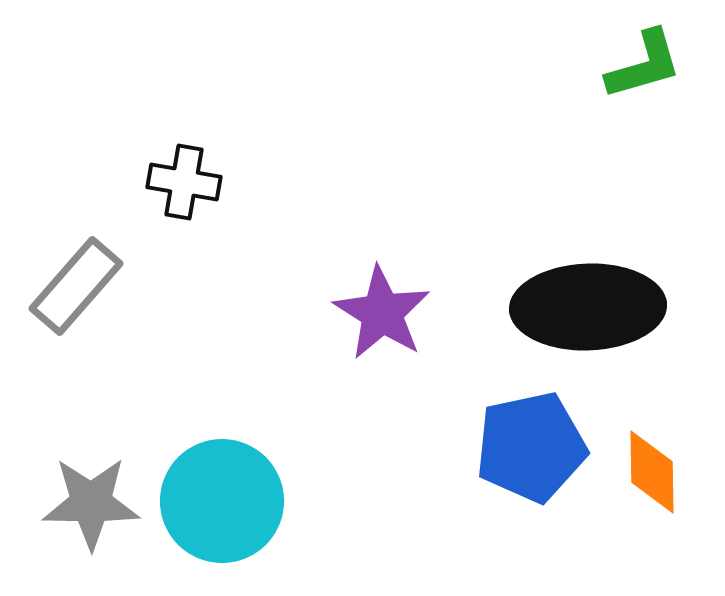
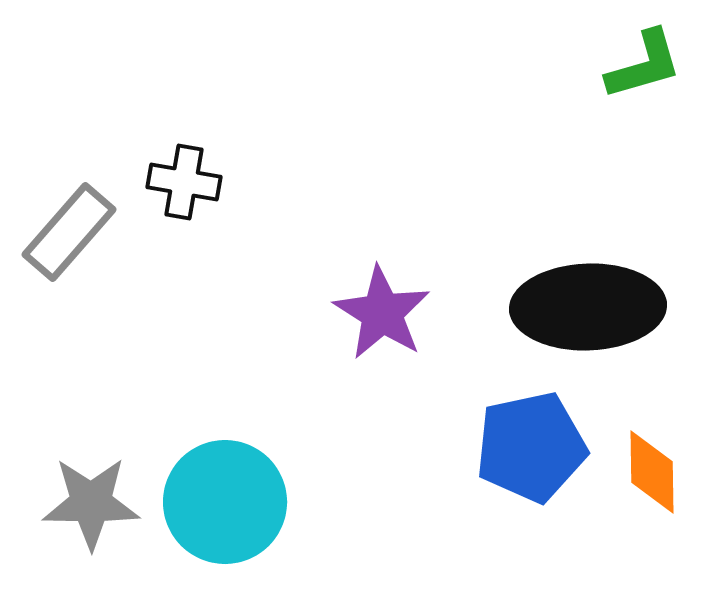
gray rectangle: moved 7 px left, 54 px up
cyan circle: moved 3 px right, 1 px down
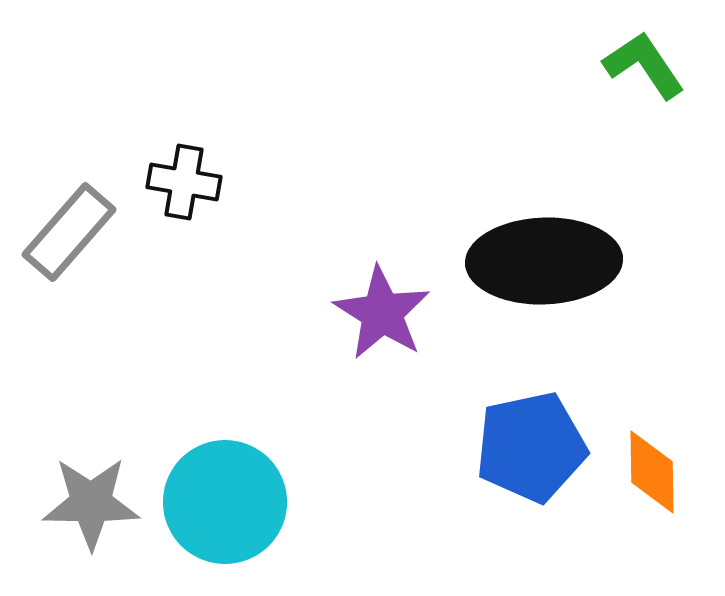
green L-shape: rotated 108 degrees counterclockwise
black ellipse: moved 44 px left, 46 px up
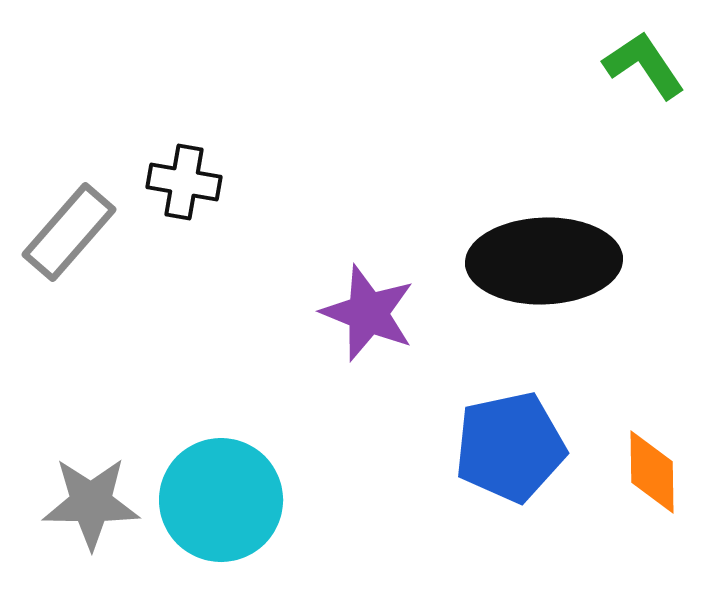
purple star: moved 14 px left; rotated 10 degrees counterclockwise
blue pentagon: moved 21 px left
cyan circle: moved 4 px left, 2 px up
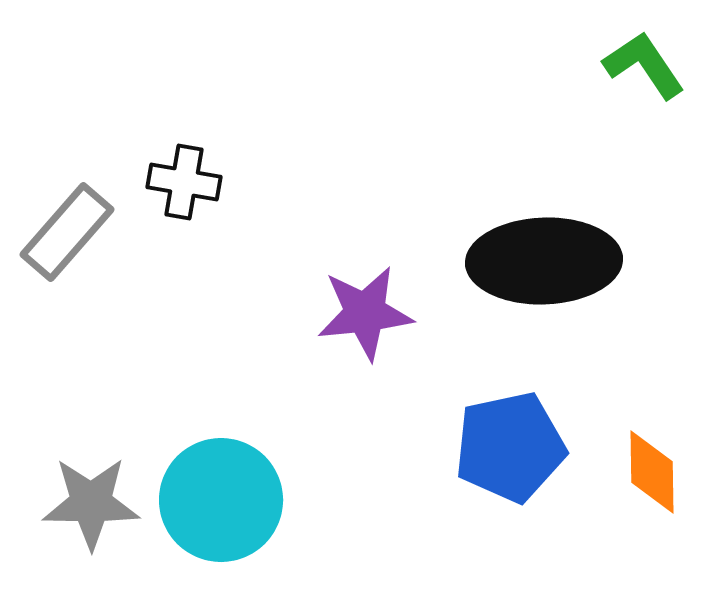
gray rectangle: moved 2 px left
purple star: moved 3 px left; rotated 28 degrees counterclockwise
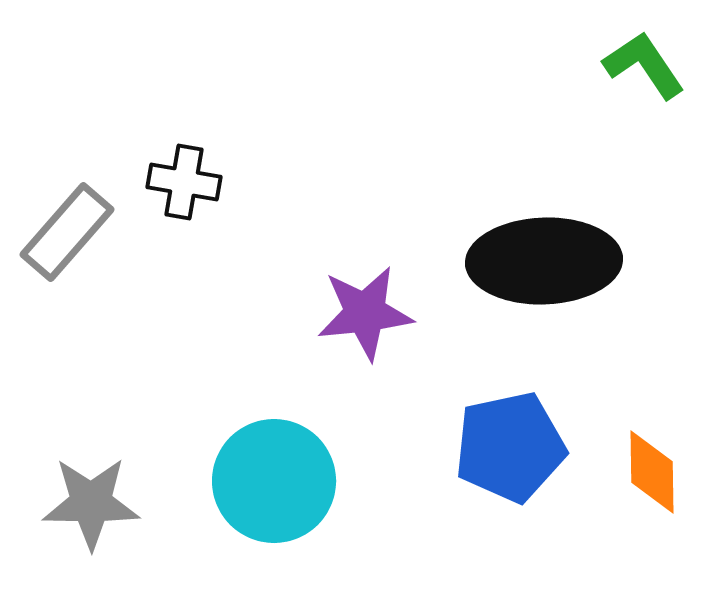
cyan circle: moved 53 px right, 19 px up
